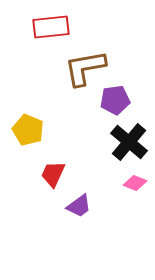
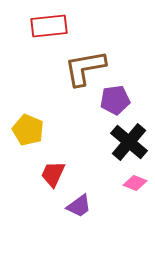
red rectangle: moved 2 px left, 1 px up
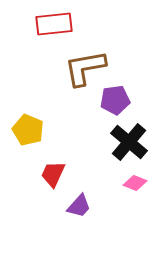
red rectangle: moved 5 px right, 2 px up
purple trapezoid: rotated 12 degrees counterclockwise
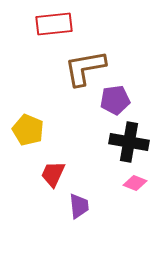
black cross: rotated 30 degrees counterclockwise
purple trapezoid: rotated 48 degrees counterclockwise
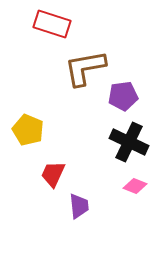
red rectangle: moved 2 px left; rotated 24 degrees clockwise
purple pentagon: moved 8 px right, 4 px up
black cross: rotated 15 degrees clockwise
pink diamond: moved 3 px down
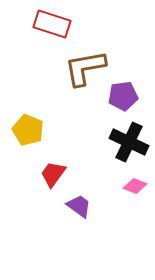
red trapezoid: rotated 12 degrees clockwise
purple trapezoid: rotated 48 degrees counterclockwise
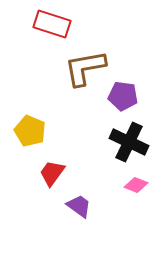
purple pentagon: rotated 16 degrees clockwise
yellow pentagon: moved 2 px right, 1 px down
red trapezoid: moved 1 px left, 1 px up
pink diamond: moved 1 px right, 1 px up
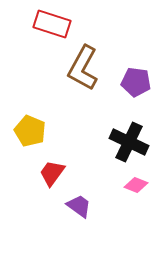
brown L-shape: moved 2 px left; rotated 51 degrees counterclockwise
purple pentagon: moved 13 px right, 14 px up
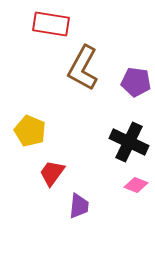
red rectangle: moved 1 px left; rotated 9 degrees counterclockwise
purple trapezoid: rotated 60 degrees clockwise
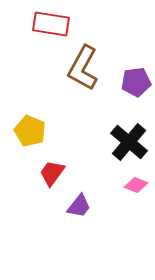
purple pentagon: rotated 16 degrees counterclockwise
black cross: rotated 15 degrees clockwise
purple trapezoid: rotated 32 degrees clockwise
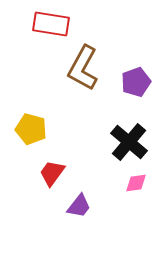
purple pentagon: rotated 12 degrees counterclockwise
yellow pentagon: moved 1 px right, 2 px up; rotated 8 degrees counterclockwise
pink diamond: moved 2 px up; rotated 30 degrees counterclockwise
